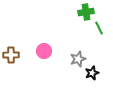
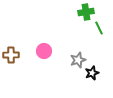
gray star: moved 1 px down
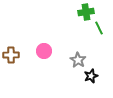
gray star: rotated 21 degrees counterclockwise
black star: moved 1 px left, 3 px down
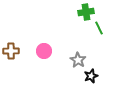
brown cross: moved 4 px up
